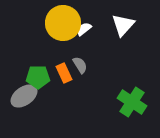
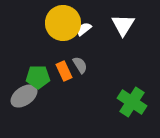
white triangle: rotated 10 degrees counterclockwise
orange rectangle: moved 2 px up
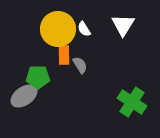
yellow circle: moved 5 px left, 6 px down
white semicircle: rotated 84 degrees counterclockwise
orange rectangle: moved 16 px up; rotated 24 degrees clockwise
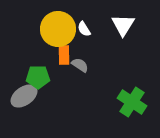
gray semicircle: rotated 24 degrees counterclockwise
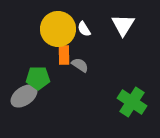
green pentagon: moved 1 px down
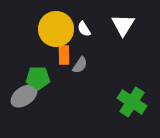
yellow circle: moved 2 px left
gray semicircle: rotated 90 degrees clockwise
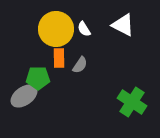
white triangle: rotated 35 degrees counterclockwise
orange rectangle: moved 5 px left, 3 px down
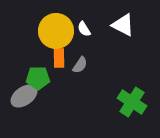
yellow circle: moved 2 px down
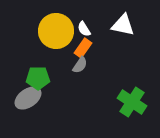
white triangle: rotated 15 degrees counterclockwise
orange rectangle: moved 24 px right, 10 px up; rotated 36 degrees clockwise
gray ellipse: moved 4 px right, 2 px down
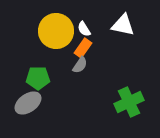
gray ellipse: moved 5 px down
green cross: moved 3 px left; rotated 32 degrees clockwise
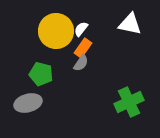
white triangle: moved 7 px right, 1 px up
white semicircle: moved 3 px left; rotated 70 degrees clockwise
gray semicircle: moved 1 px right, 2 px up
green pentagon: moved 3 px right, 4 px up; rotated 15 degrees clockwise
gray ellipse: rotated 20 degrees clockwise
